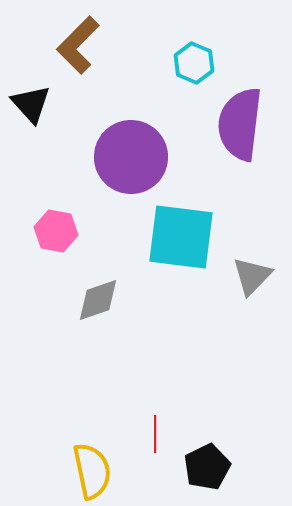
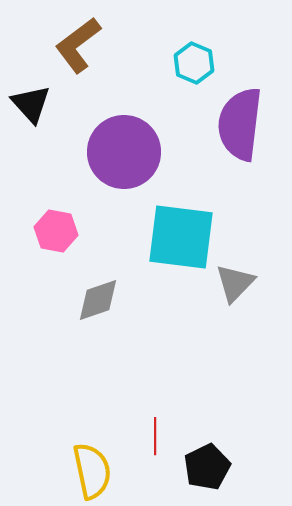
brown L-shape: rotated 8 degrees clockwise
purple circle: moved 7 px left, 5 px up
gray triangle: moved 17 px left, 7 px down
red line: moved 2 px down
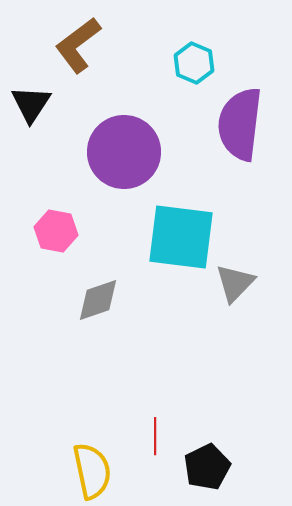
black triangle: rotated 15 degrees clockwise
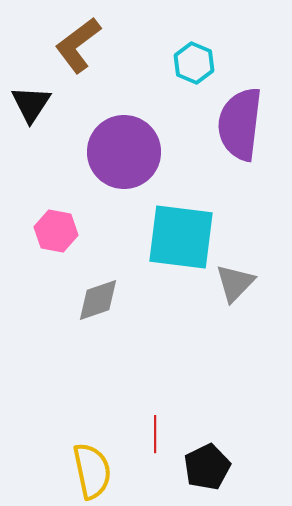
red line: moved 2 px up
